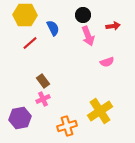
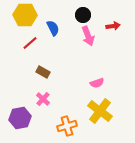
pink semicircle: moved 10 px left, 21 px down
brown rectangle: moved 9 px up; rotated 24 degrees counterclockwise
pink cross: rotated 24 degrees counterclockwise
yellow cross: rotated 20 degrees counterclockwise
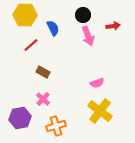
red line: moved 1 px right, 2 px down
orange cross: moved 11 px left
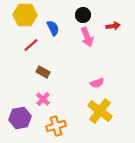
pink arrow: moved 1 px left, 1 px down
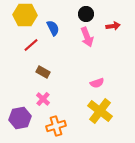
black circle: moved 3 px right, 1 px up
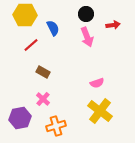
red arrow: moved 1 px up
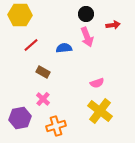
yellow hexagon: moved 5 px left
blue semicircle: moved 11 px right, 20 px down; rotated 70 degrees counterclockwise
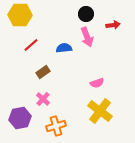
brown rectangle: rotated 64 degrees counterclockwise
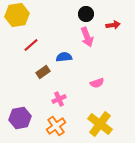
yellow hexagon: moved 3 px left; rotated 10 degrees counterclockwise
blue semicircle: moved 9 px down
pink cross: moved 16 px right; rotated 24 degrees clockwise
yellow cross: moved 13 px down
orange cross: rotated 18 degrees counterclockwise
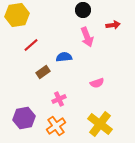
black circle: moved 3 px left, 4 px up
purple hexagon: moved 4 px right
